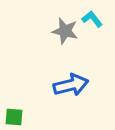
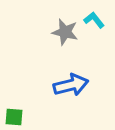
cyan L-shape: moved 2 px right, 1 px down
gray star: moved 1 px down
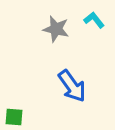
gray star: moved 9 px left, 3 px up
blue arrow: moved 1 px right, 1 px down; rotated 68 degrees clockwise
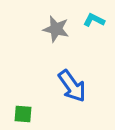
cyan L-shape: rotated 25 degrees counterclockwise
green square: moved 9 px right, 3 px up
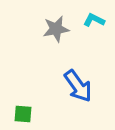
gray star: rotated 24 degrees counterclockwise
blue arrow: moved 6 px right
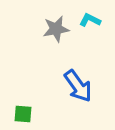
cyan L-shape: moved 4 px left
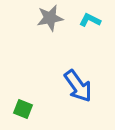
gray star: moved 6 px left, 11 px up
green square: moved 5 px up; rotated 18 degrees clockwise
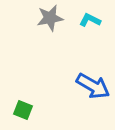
blue arrow: moved 15 px right; rotated 24 degrees counterclockwise
green square: moved 1 px down
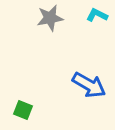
cyan L-shape: moved 7 px right, 5 px up
blue arrow: moved 4 px left, 1 px up
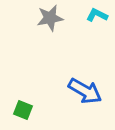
blue arrow: moved 4 px left, 6 px down
